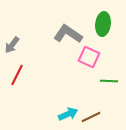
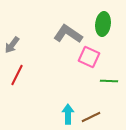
cyan arrow: rotated 66 degrees counterclockwise
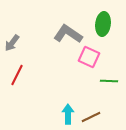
gray arrow: moved 2 px up
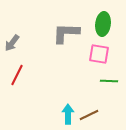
gray L-shape: moved 2 px left, 1 px up; rotated 32 degrees counterclockwise
pink square: moved 10 px right, 3 px up; rotated 15 degrees counterclockwise
brown line: moved 2 px left, 2 px up
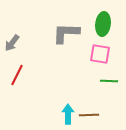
pink square: moved 1 px right
brown line: rotated 24 degrees clockwise
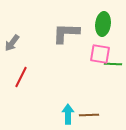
red line: moved 4 px right, 2 px down
green line: moved 4 px right, 17 px up
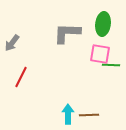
gray L-shape: moved 1 px right
green line: moved 2 px left, 1 px down
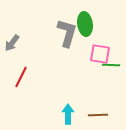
green ellipse: moved 18 px left; rotated 15 degrees counterclockwise
gray L-shape: rotated 104 degrees clockwise
brown line: moved 9 px right
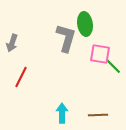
gray L-shape: moved 1 px left, 5 px down
gray arrow: rotated 18 degrees counterclockwise
green line: moved 2 px right, 1 px down; rotated 42 degrees clockwise
cyan arrow: moved 6 px left, 1 px up
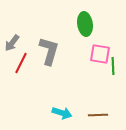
gray L-shape: moved 17 px left, 13 px down
gray arrow: rotated 18 degrees clockwise
green line: rotated 42 degrees clockwise
red line: moved 14 px up
cyan arrow: rotated 108 degrees clockwise
